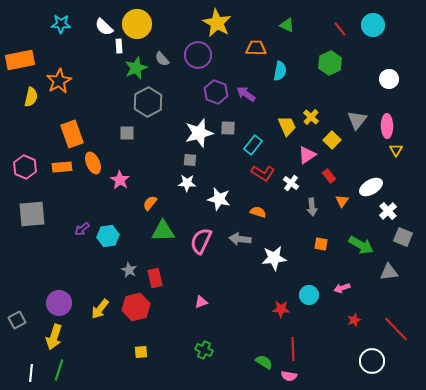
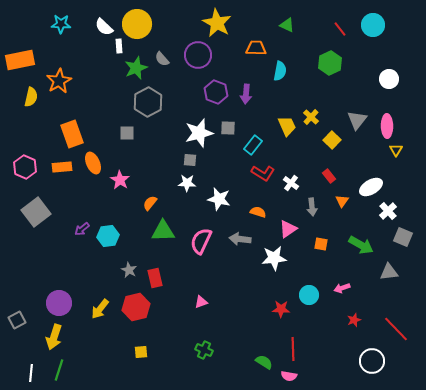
purple arrow at (246, 94): rotated 120 degrees counterclockwise
pink triangle at (307, 155): moved 19 px left, 74 px down
gray square at (32, 214): moved 4 px right, 2 px up; rotated 32 degrees counterclockwise
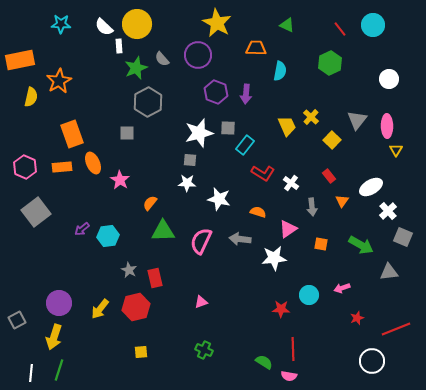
cyan rectangle at (253, 145): moved 8 px left
red star at (354, 320): moved 3 px right, 2 px up
red line at (396, 329): rotated 68 degrees counterclockwise
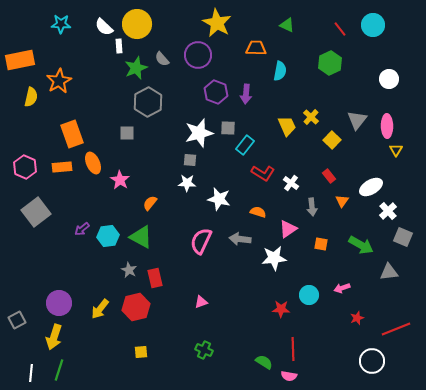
green triangle at (163, 231): moved 22 px left, 6 px down; rotated 30 degrees clockwise
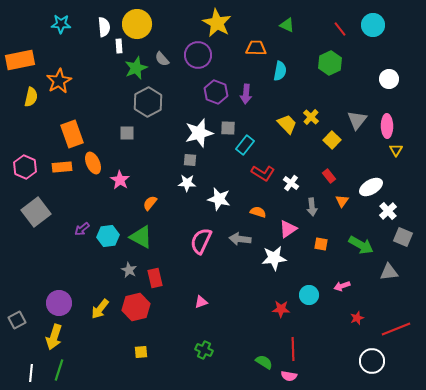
white semicircle at (104, 27): rotated 138 degrees counterclockwise
yellow trapezoid at (287, 126): moved 2 px up; rotated 20 degrees counterclockwise
pink arrow at (342, 288): moved 2 px up
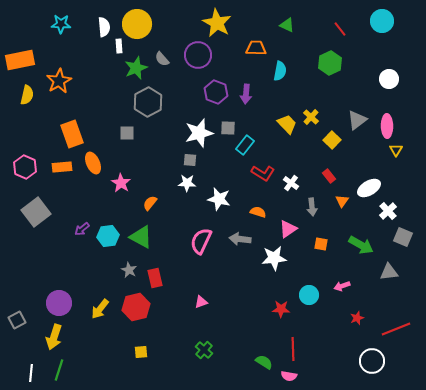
cyan circle at (373, 25): moved 9 px right, 4 px up
yellow semicircle at (31, 97): moved 4 px left, 2 px up
gray triangle at (357, 120): rotated 15 degrees clockwise
pink star at (120, 180): moved 1 px right, 3 px down
white ellipse at (371, 187): moved 2 px left, 1 px down
green cross at (204, 350): rotated 18 degrees clockwise
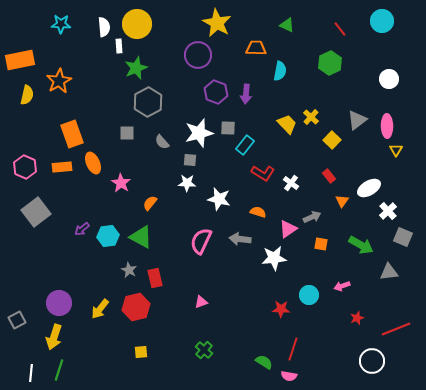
gray semicircle at (162, 59): moved 83 px down
gray arrow at (312, 207): moved 10 px down; rotated 108 degrees counterclockwise
red line at (293, 349): rotated 20 degrees clockwise
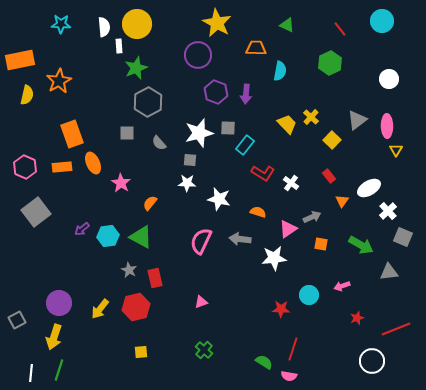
gray semicircle at (162, 142): moved 3 px left, 1 px down
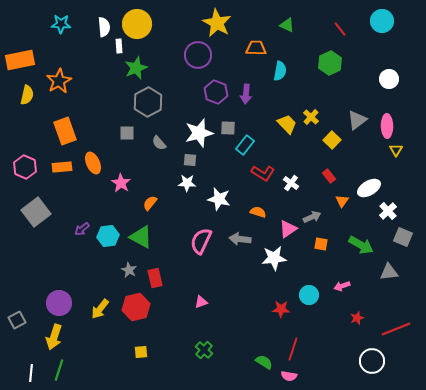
orange rectangle at (72, 134): moved 7 px left, 3 px up
